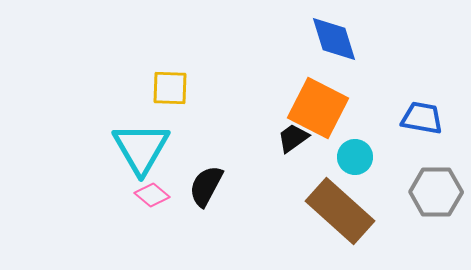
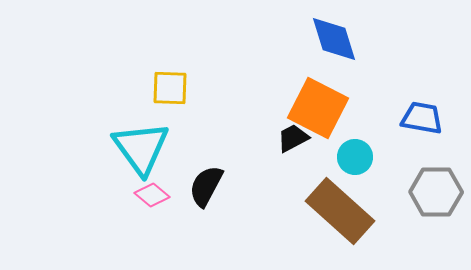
black trapezoid: rotated 8 degrees clockwise
cyan triangle: rotated 6 degrees counterclockwise
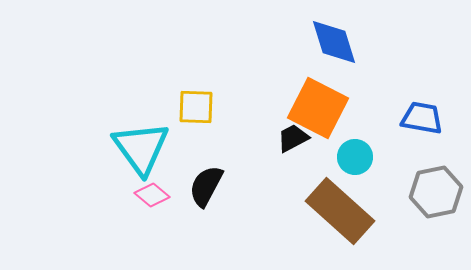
blue diamond: moved 3 px down
yellow square: moved 26 px right, 19 px down
gray hexagon: rotated 12 degrees counterclockwise
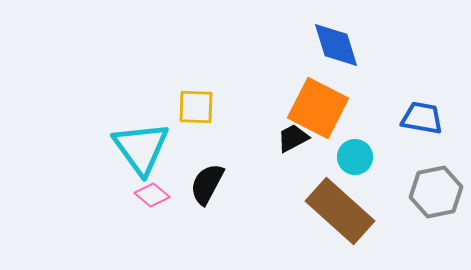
blue diamond: moved 2 px right, 3 px down
black semicircle: moved 1 px right, 2 px up
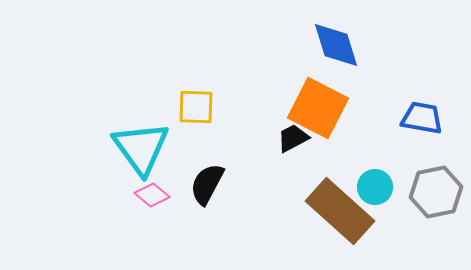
cyan circle: moved 20 px right, 30 px down
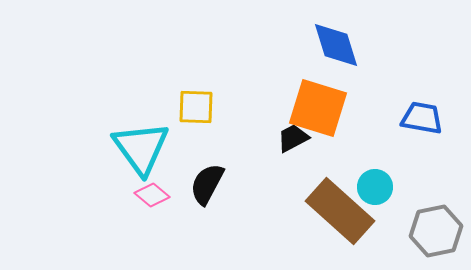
orange square: rotated 10 degrees counterclockwise
gray hexagon: moved 39 px down
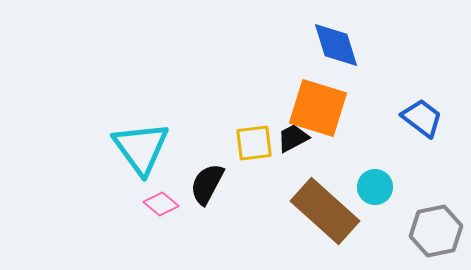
yellow square: moved 58 px right, 36 px down; rotated 9 degrees counterclockwise
blue trapezoid: rotated 27 degrees clockwise
pink diamond: moved 9 px right, 9 px down
brown rectangle: moved 15 px left
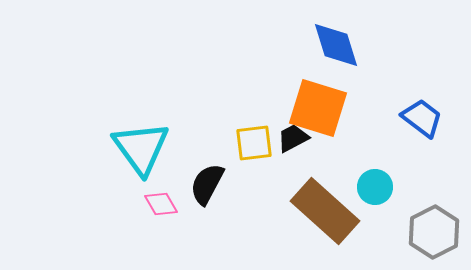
pink diamond: rotated 20 degrees clockwise
gray hexagon: moved 2 px left, 1 px down; rotated 15 degrees counterclockwise
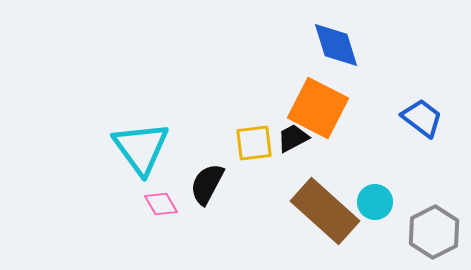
orange square: rotated 10 degrees clockwise
cyan circle: moved 15 px down
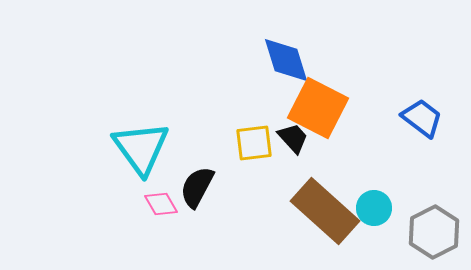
blue diamond: moved 50 px left, 15 px down
black trapezoid: rotated 76 degrees clockwise
black semicircle: moved 10 px left, 3 px down
cyan circle: moved 1 px left, 6 px down
